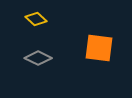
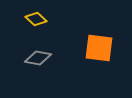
gray diamond: rotated 16 degrees counterclockwise
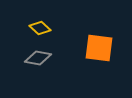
yellow diamond: moved 4 px right, 9 px down
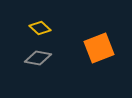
orange square: rotated 28 degrees counterclockwise
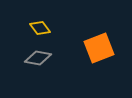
yellow diamond: rotated 10 degrees clockwise
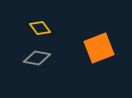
gray diamond: moved 1 px left
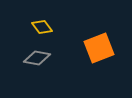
yellow diamond: moved 2 px right, 1 px up
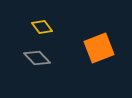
gray diamond: rotated 36 degrees clockwise
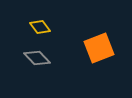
yellow diamond: moved 2 px left
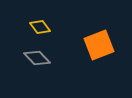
orange square: moved 3 px up
